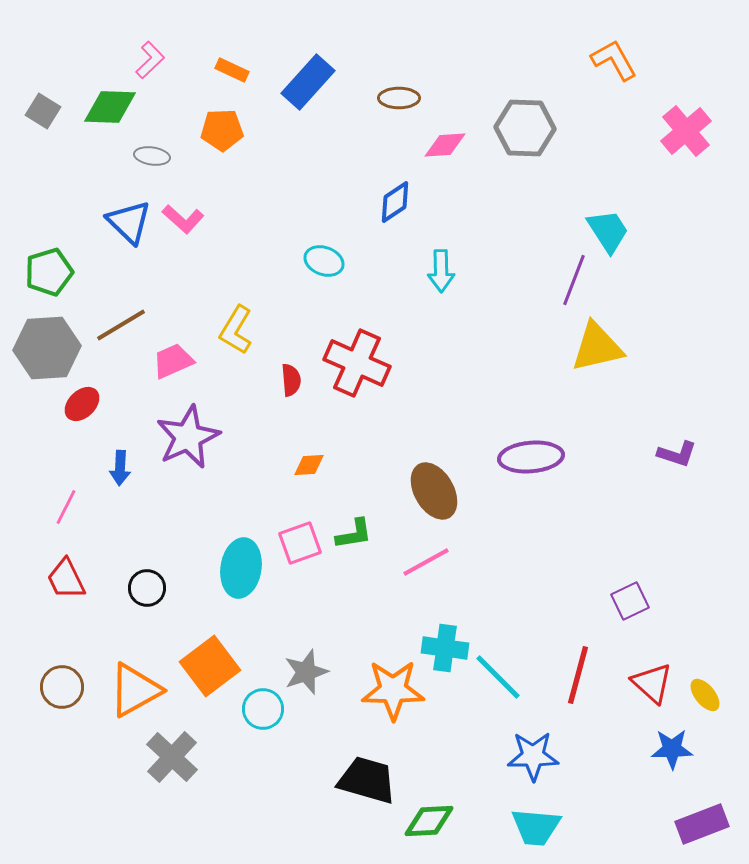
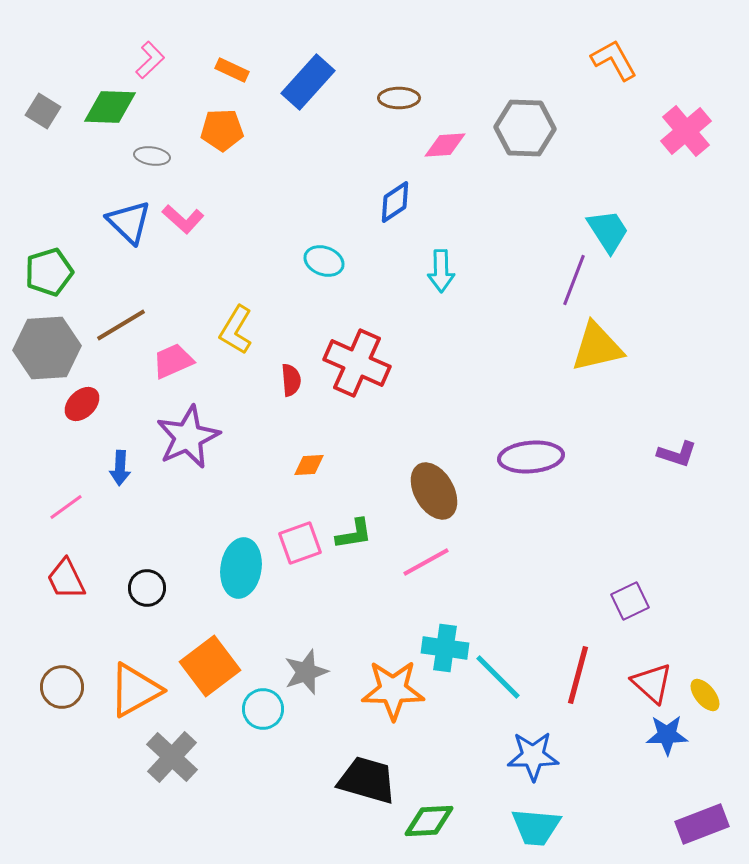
pink line at (66, 507): rotated 27 degrees clockwise
blue star at (672, 749): moved 5 px left, 14 px up
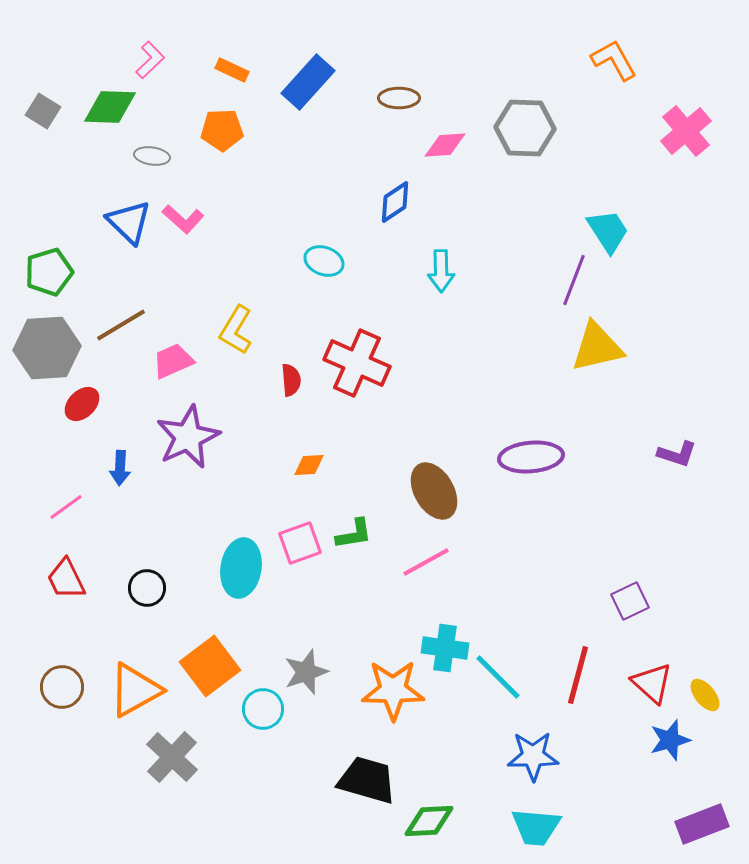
blue star at (667, 735): moved 3 px right, 5 px down; rotated 15 degrees counterclockwise
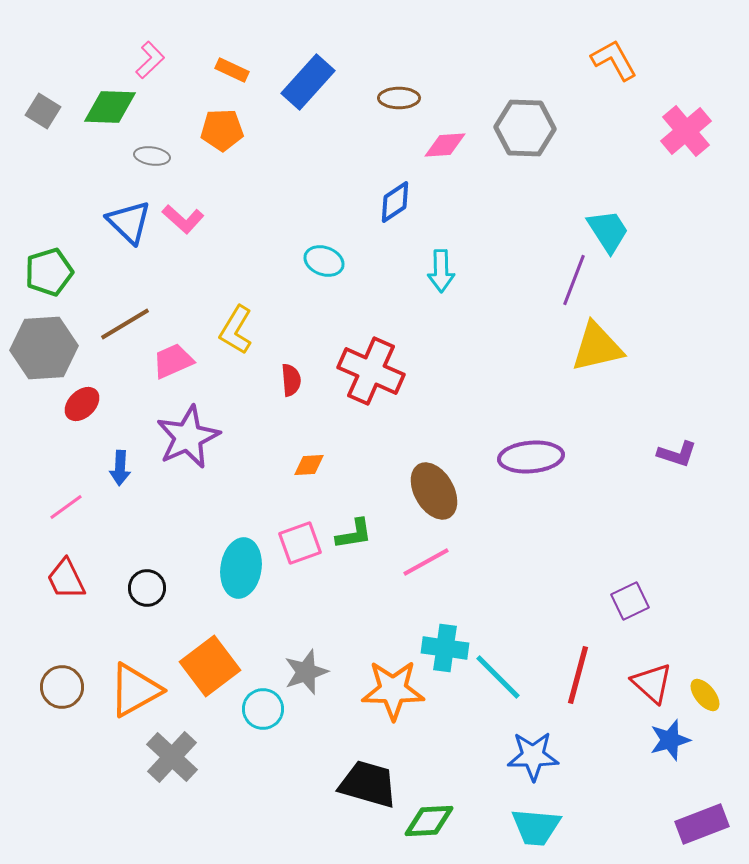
brown line at (121, 325): moved 4 px right, 1 px up
gray hexagon at (47, 348): moved 3 px left
red cross at (357, 363): moved 14 px right, 8 px down
black trapezoid at (367, 780): moved 1 px right, 4 px down
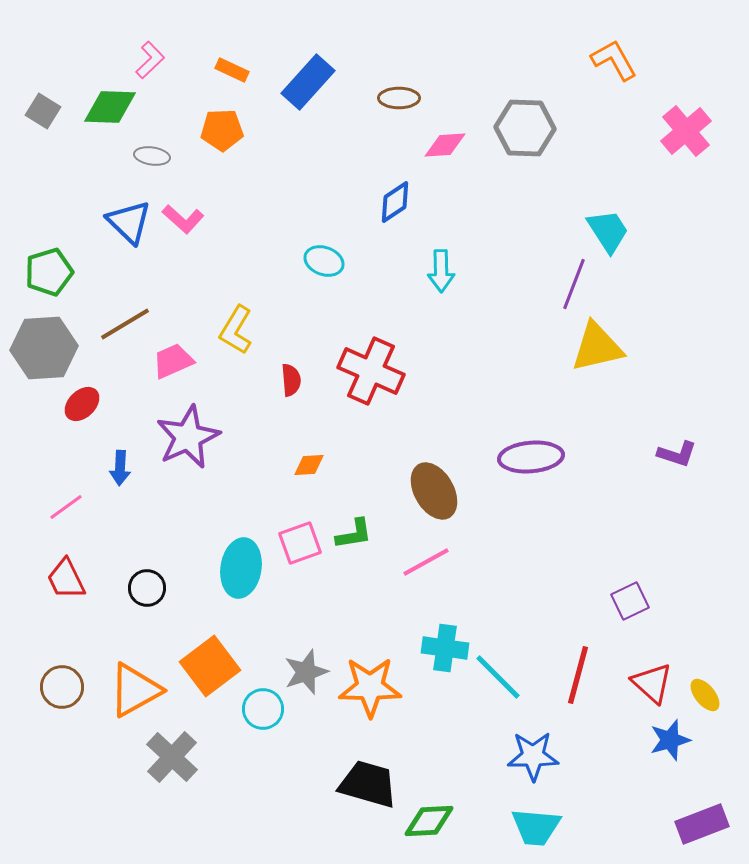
purple line at (574, 280): moved 4 px down
orange star at (393, 690): moved 23 px left, 3 px up
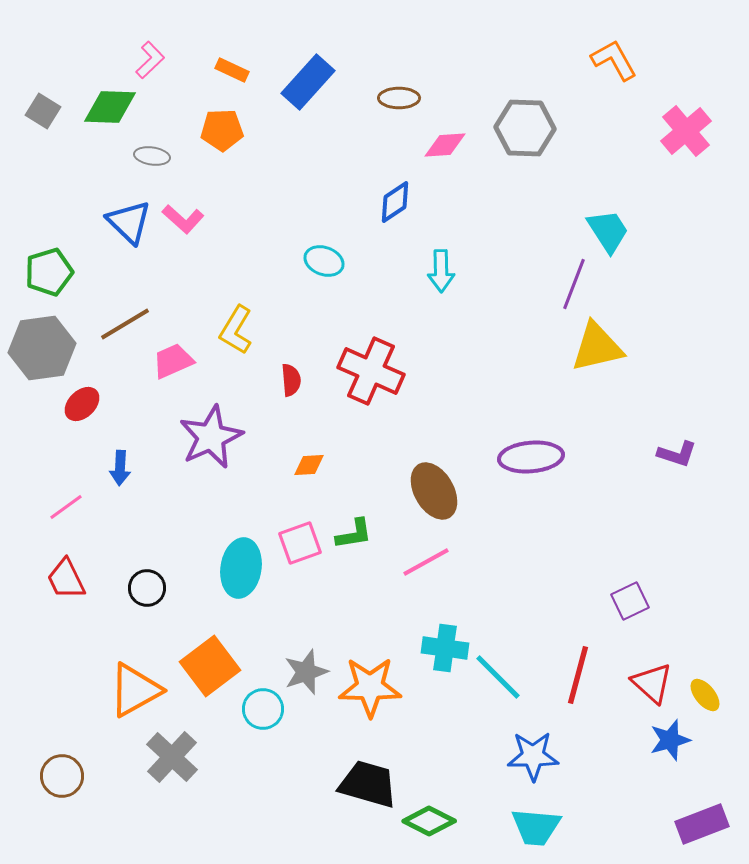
gray hexagon at (44, 348): moved 2 px left; rotated 4 degrees counterclockwise
purple star at (188, 437): moved 23 px right
brown circle at (62, 687): moved 89 px down
green diamond at (429, 821): rotated 30 degrees clockwise
